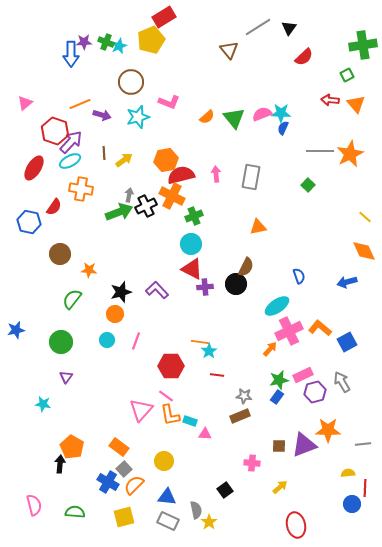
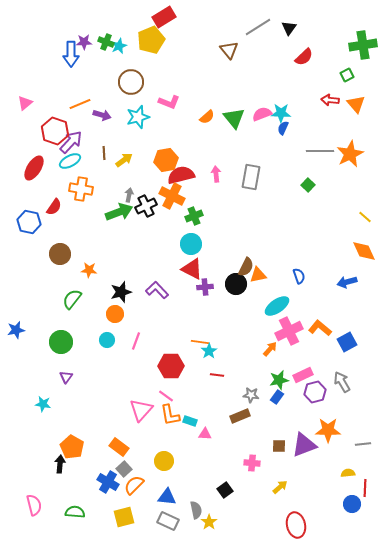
orange triangle at (258, 227): moved 48 px down
gray star at (244, 396): moved 7 px right, 1 px up
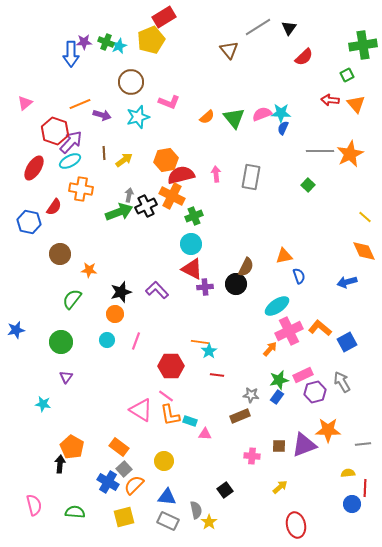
orange triangle at (258, 275): moved 26 px right, 19 px up
pink triangle at (141, 410): rotated 40 degrees counterclockwise
pink cross at (252, 463): moved 7 px up
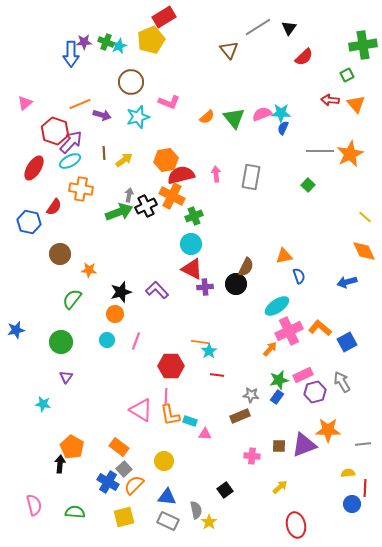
pink line at (166, 396): rotated 56 degrees clockwise
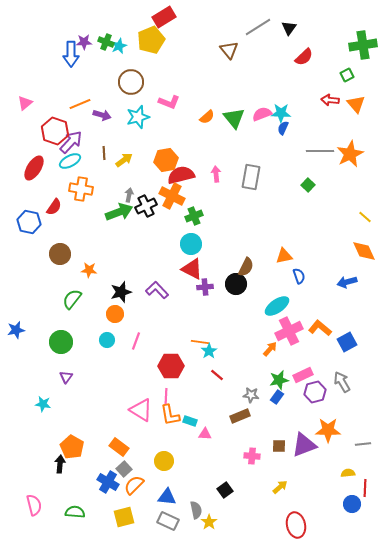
red line at (217, 375): rotated 32 degrees clockwise
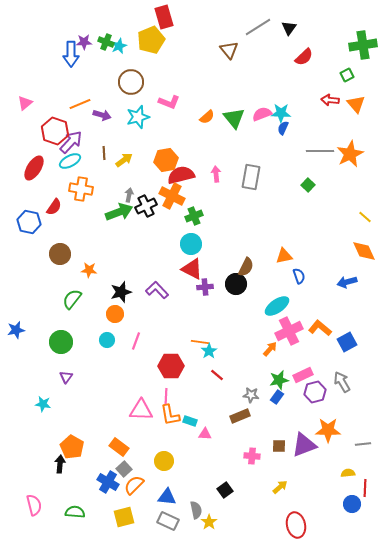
red rectangle at (164, 17): rotated 75 degrees counterclockwise
pink triangle at (141, 410): rotated 30 degrees counterclockwise
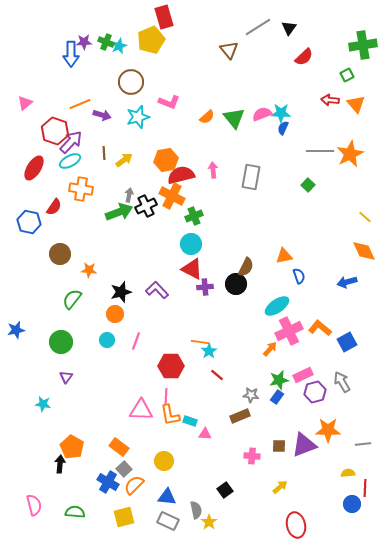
pink arrow at (216, 174): moved 3 px left, 4 px up
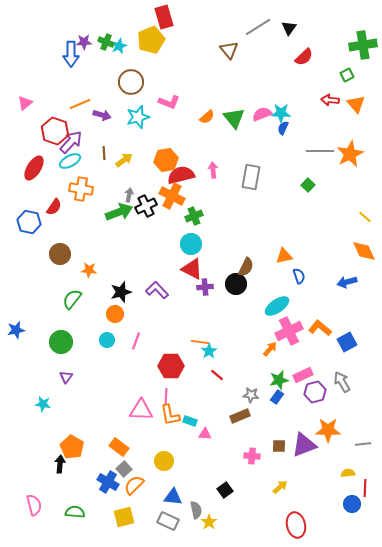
blue triangle at (167, 497): moved 6 px right
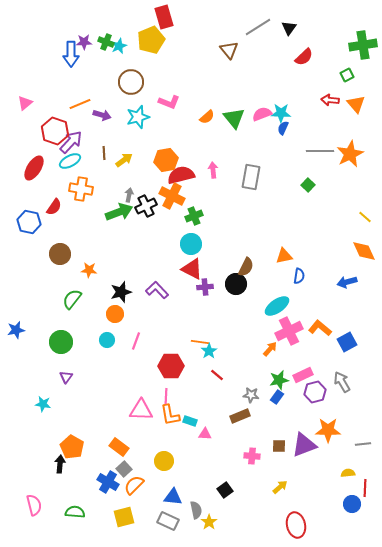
blue semicircle at (299, 276): rotated 28 degrees clockwise
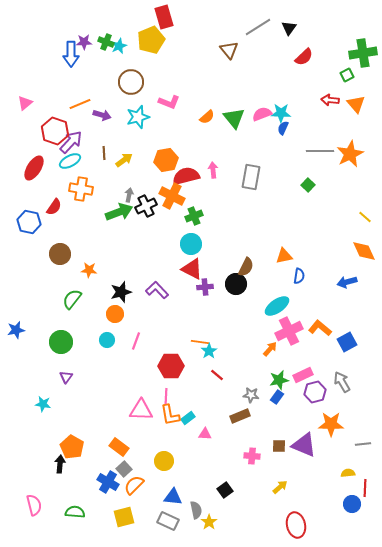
green cross at (363, 45): moved 8 px down
red semicircle at (181, 175): moved 5 px right, 1 px down
cyan rectangle at (190, 421): moved 2 px left, 3 px up; rotated 56 degrees counterclockwise
orange star at (328, 430): moved 3 px right, 6 px up
purple triangle at (304, 445): rotated 44 degrees clockwise
